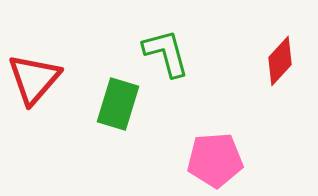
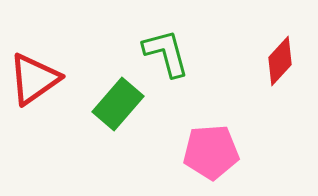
red triangle: rotated 14 degrees clockwise
green rectangle: rotated 24 degrees clockwise
pink pentagon: moved 4 px left, 8 px up
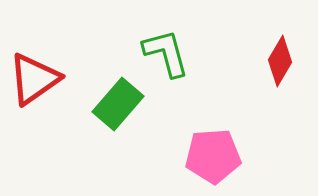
red diamond: rotated 12 degrees counterclockwise
pink pentagon: moved 2 px right, 4 px down
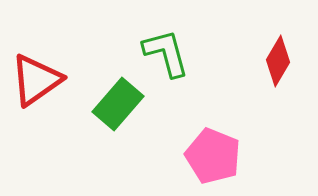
red diamond: moved 2 px left
red triangle: moved 2 px right, 1 px down
pink pentagon: rotated 26 degrees clockwise
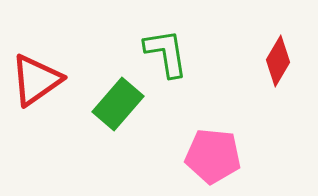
green L-shape: rotated 6 degrees clockwise
pink pentagon: rotated 16 degrees counterclockwise
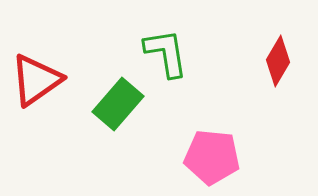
pink pentagon: moved 1 px left, 1 px down
